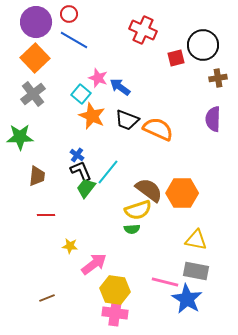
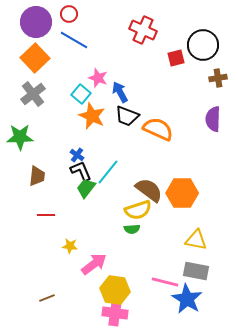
blue arrow: moved 5 px down; rotated 25 degrees clockwise
black trapezoid: moved 4 px up
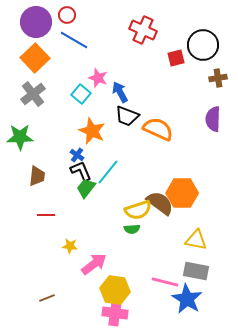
red circle: moved 2 px left, 1 px down
orange star: moved 15 px down
brown semicircle: moved 11 px right, 13 px down
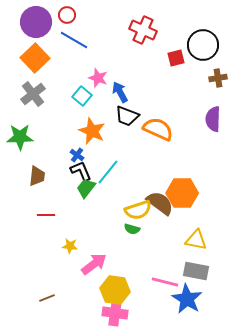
cyan square: moved 1 px right, 2 px down
green semicircle: rotated 21 degrees clockwise
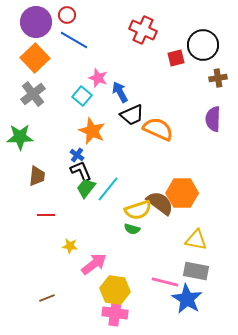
black trapezoid: moved 5 px right, 1 px up; rotated 45 degrees counterclockwise
cyan line: moved 17 px down
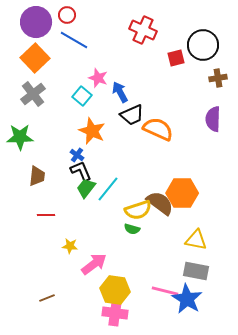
pink line: moved 9 px down
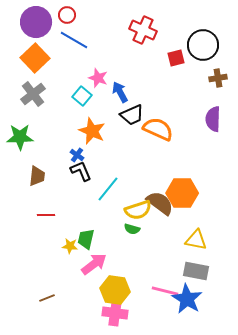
green trapezoid: moved 51 px down; rotated 25 degrees counterclockwise
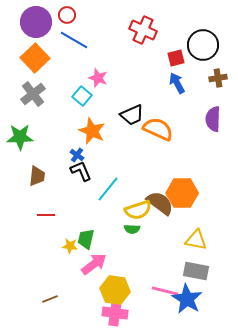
blue arrow: moved 57 px right, 9 px up
green semicircle: rotated 14 degrees counterclockwise
brown line: moved 3 px right, 1 px down
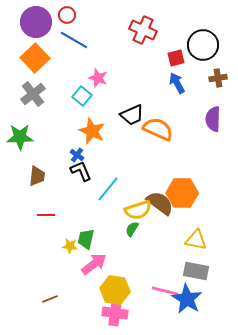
green semicircle: rotated 119 degrees clockwise
